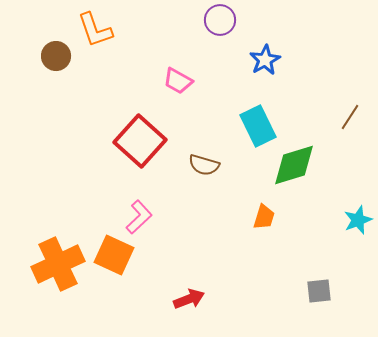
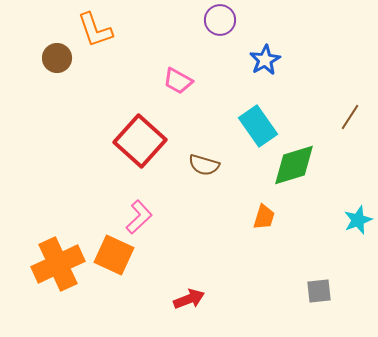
brown circle: moved 1 px right, 2 px down
cyan rectangle: rotated 9 degrees counterclockwise
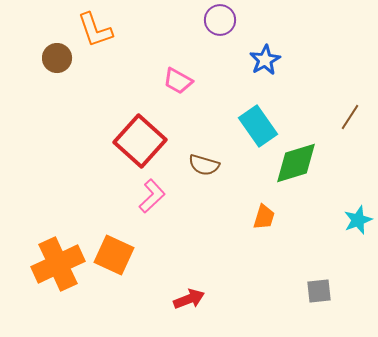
green diamond: moved 2 px right, 2 px up
pink L-shape: moved 13 px right, 21 px up
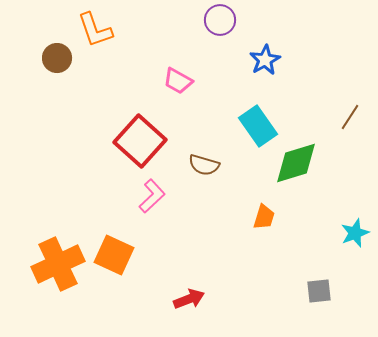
cyan star: moved 3 px left, 13 px down
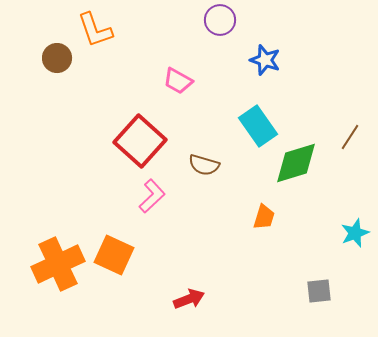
blue star: rotated 24 degrees counterclockwise
brown line: moved 20 px down
